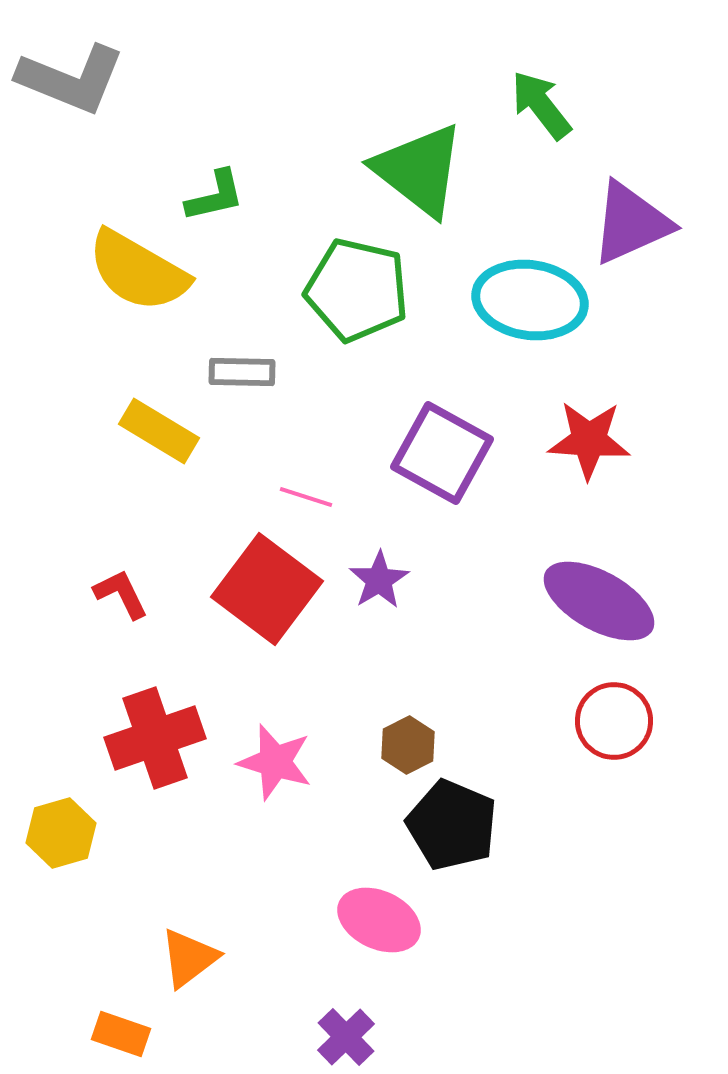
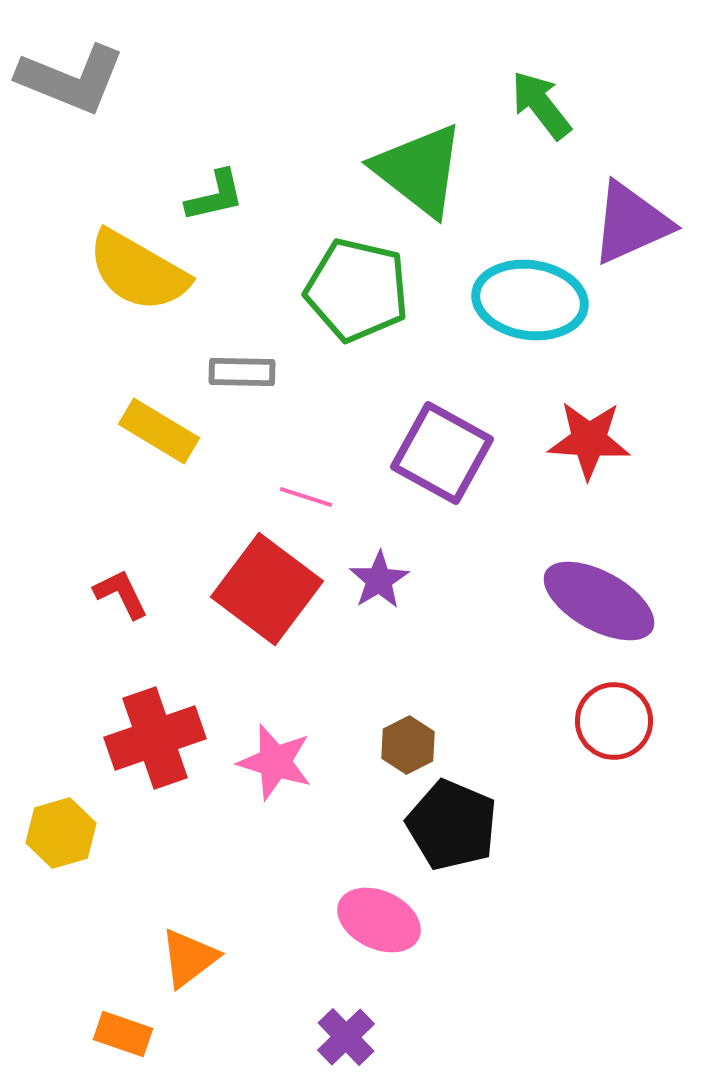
orange rectangle: moved 2 px right
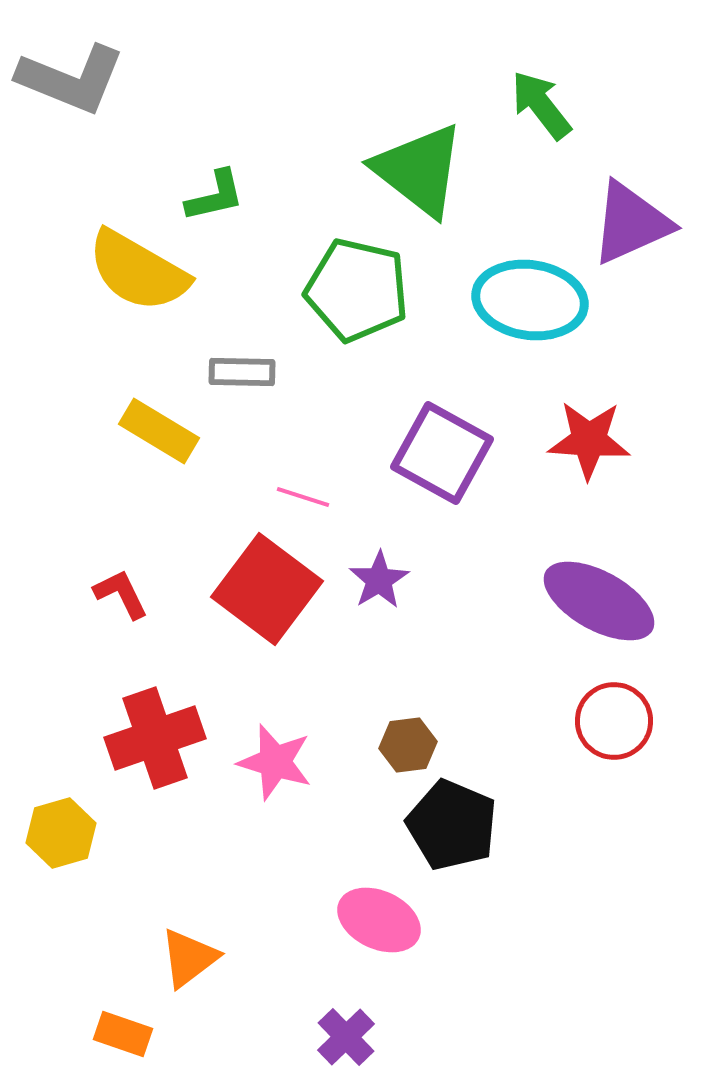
pink line: moved 3 px left
brown hexagon: rotated 20 degrees clockwise
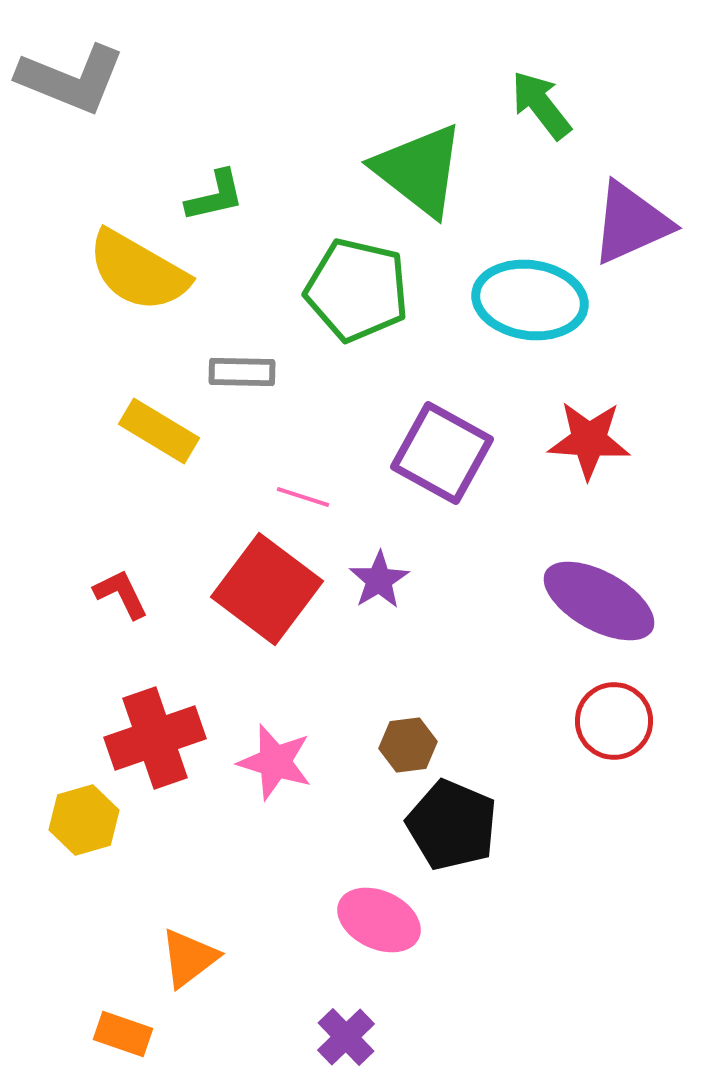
yellow hexagon: moved 23 px right, 13 px up
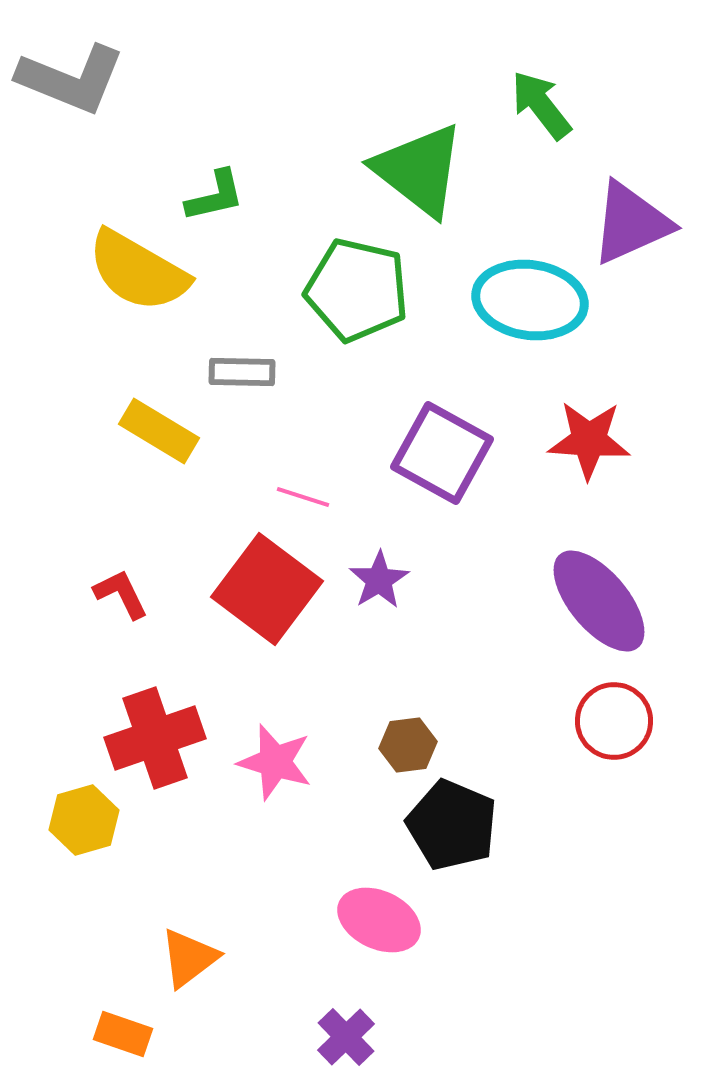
purple ellipse: rotated 21 degrees clockwise
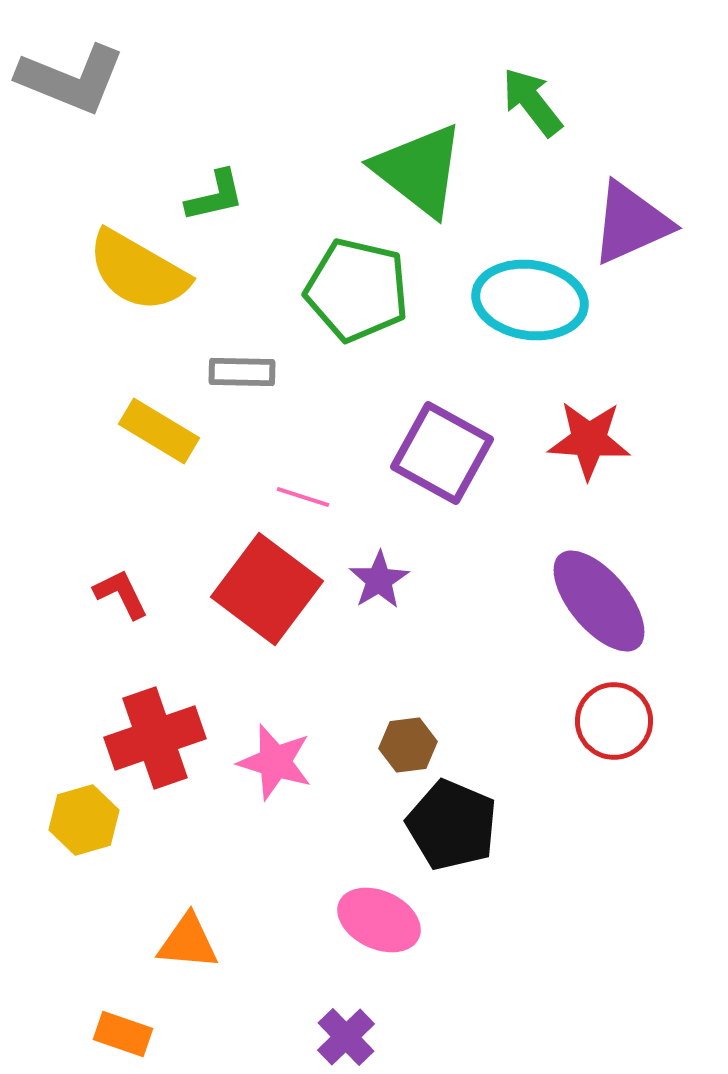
green arrow: moved 9 px left, 3 px up
orange triangle: moved 1 px left, 16 px up; rotated 42 degrees clockwise
